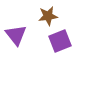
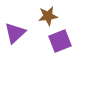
purple triangle: moved 1 px left, 2 px up; rotated 25 degrees clockwise
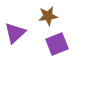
purple square: moved 3 px left, 3 px down
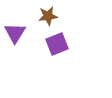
purple triangle: rotated 15 degrees counterclockwise
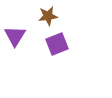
purple triangle: moved 3 px down
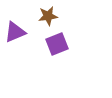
purple triangle: moved 4 px up; rotated 35 degrees clockwise
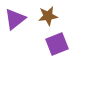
purple triangle: moved 13 px up; rotated 15 degrees counterclockwise
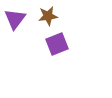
purple triangle: rotated 15 degrees counterclockwise
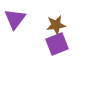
brown star: moved 8 px right, 9 px down
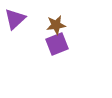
purple triangle: rotated 10 degrees clockwise
